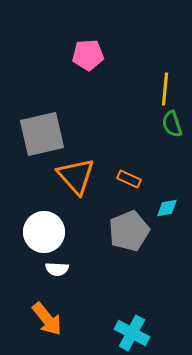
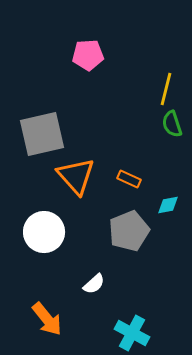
yellow line: moved 1 px right; rotated 8 degrees clockwise
cyan diamond: moved 1 px right, 3 px up
white semicircle: moved 37 px right, 15 px down; rotated 45 degrees counterclockwise
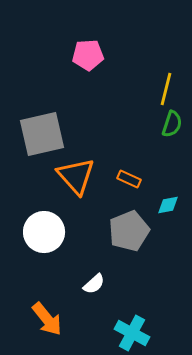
green semicircle: rotated 144 degrees counterclockwise
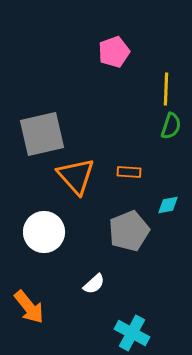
pink pentagon: moved 26 px right, 3 px up; rotated 16 degrees counterclockwise
yellow line: rotated 12 degrees counterclockwise
green semicircle: moved 1 px left, 2 px down
orange rectangle: moved 7 px up; rotated 20 degrees counterclockwise
orange arrow: moved 18 px left, 12 px up
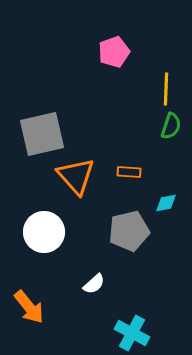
cyan diamond: moved 2 px left, 2 px up
gray pentagon: rotated 9 degrees clockwise
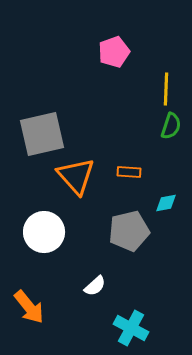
white semicircle: moved 1 px right, 2 px down
cyan cross: moved 1 px left, 5 px up
